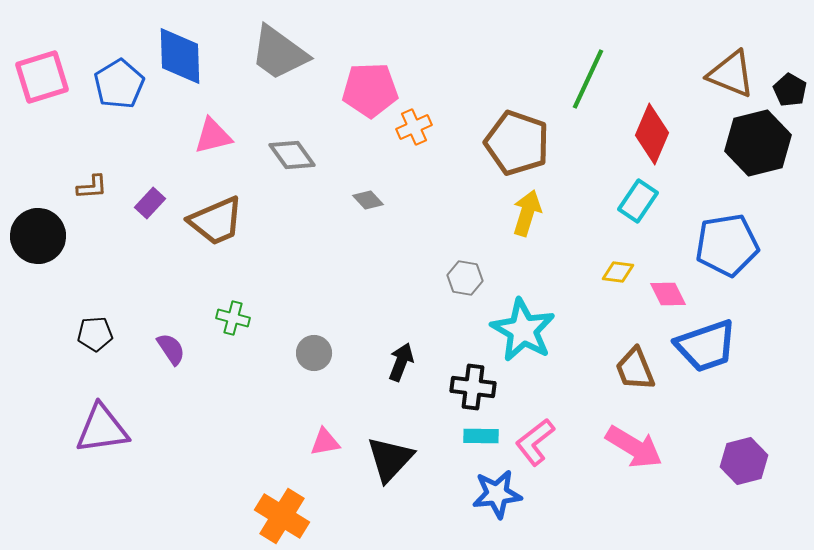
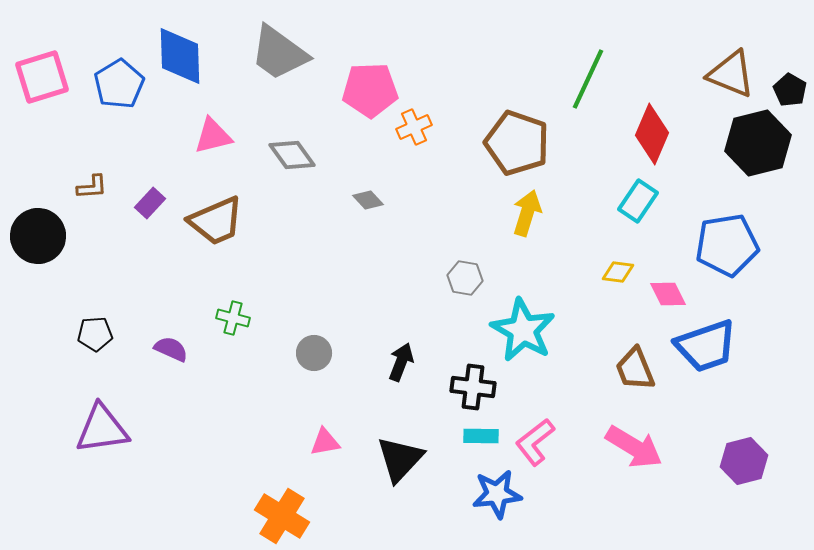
purple semicircle at (171, 349): rotated 32 degrees counterclockwise
black triangle at (390, 459): moved 10 px right
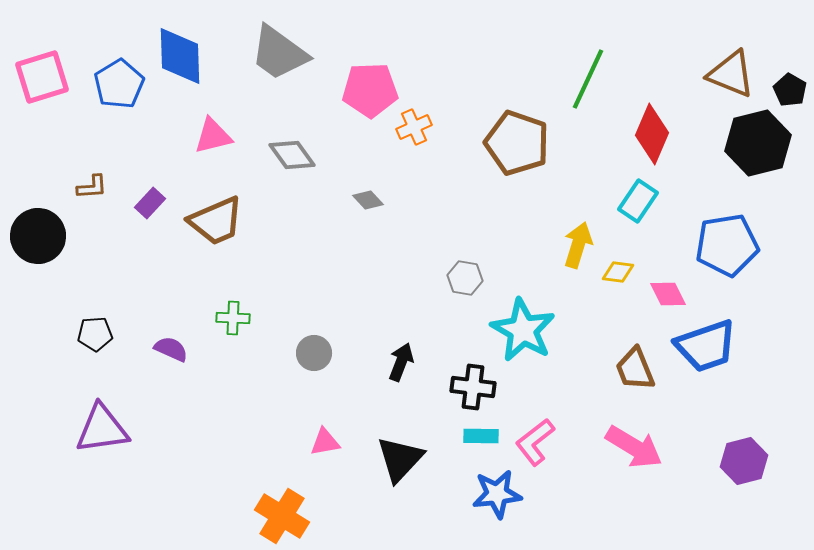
yellow arrow at (527, 213): moved 51 px right, 32 px down
green cross at (233, 318): rotated 12 degrees counterclockwise
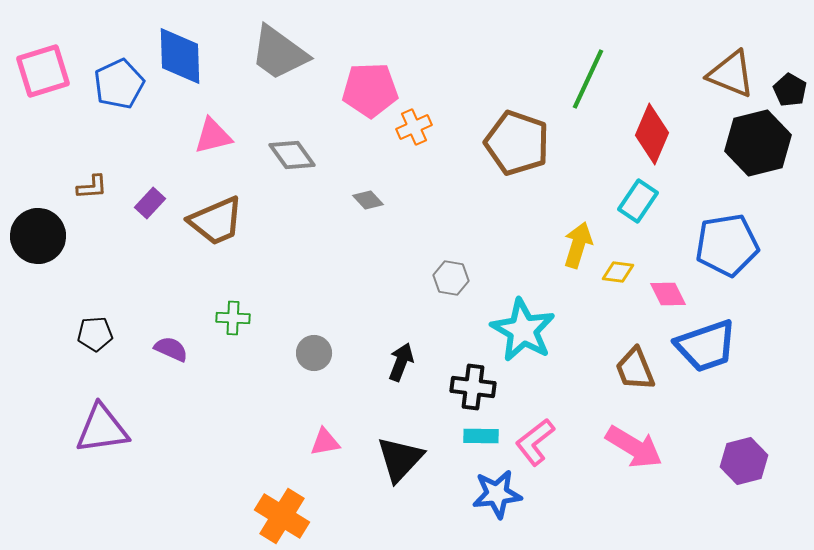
pink square at (42, 77): moved 1 px right, 6 px up
blue pentagon at (119, 84): rotated 6 degrees clockwise
gray hexagon at (465, 278): moved 14 px left
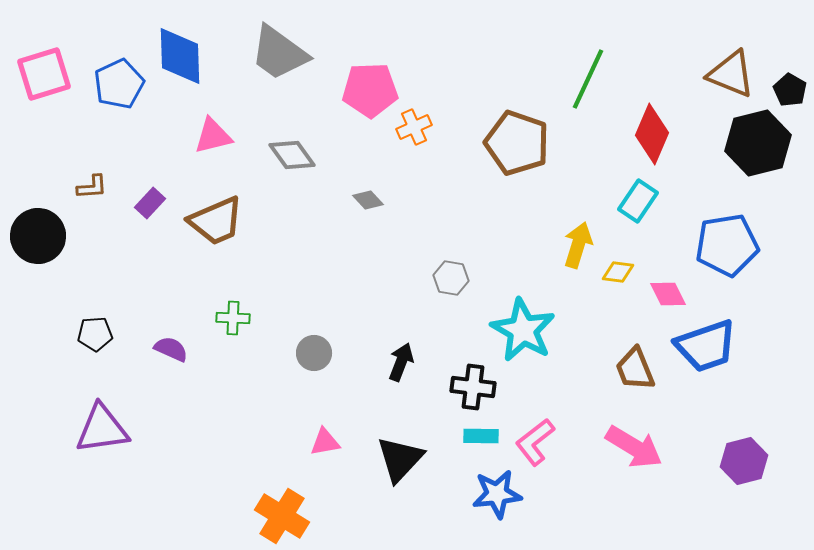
pink square at (43, 71): moved 1 px right, 3 px down
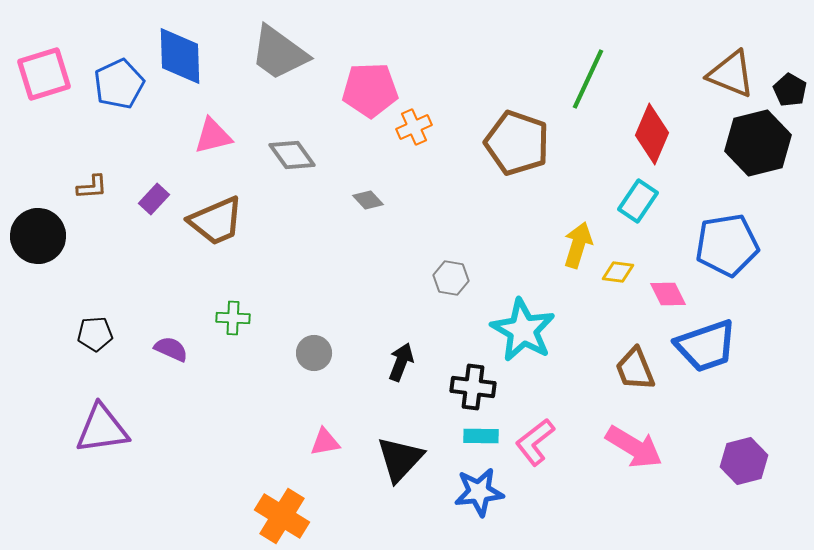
purple rectangle at (150, 203): moved 4 px right, 4 px up
blue star at (497, 494): moved 18 px left, 2 px up
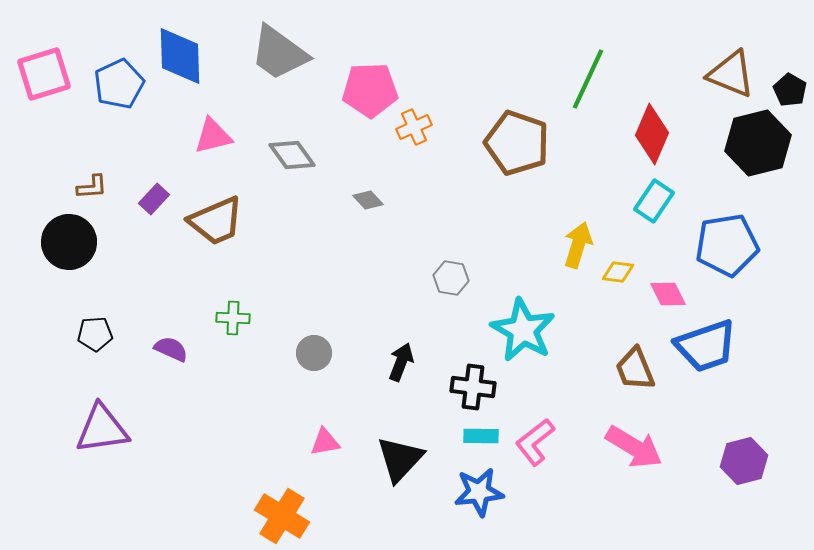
cyan rectangle at (638, 201): moved 16 px right
black circle at (38, 236): moved 31 px right, 6 px down
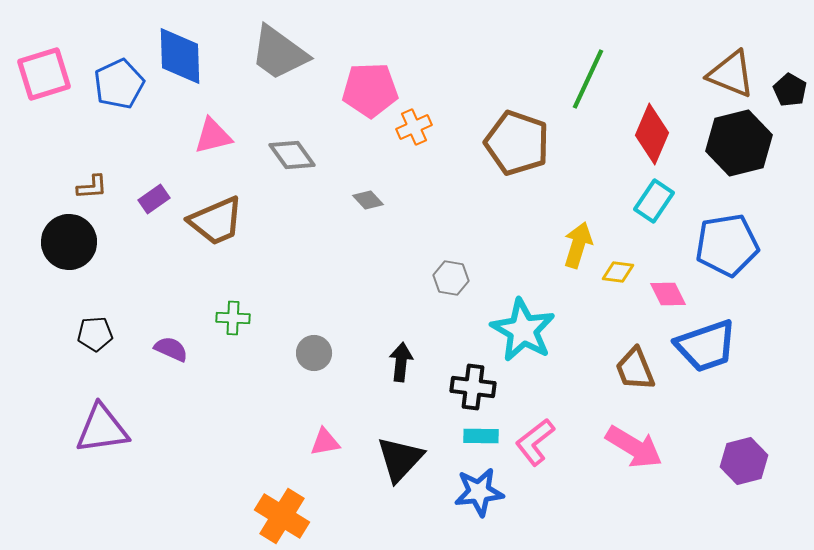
black hexagon at (758, 143): moved 19 px left
purple rectangle at (154, 199): rotated 12 degrees clockwise
black arrow at (401, 362): rotated 15 degrees counterclockwise
